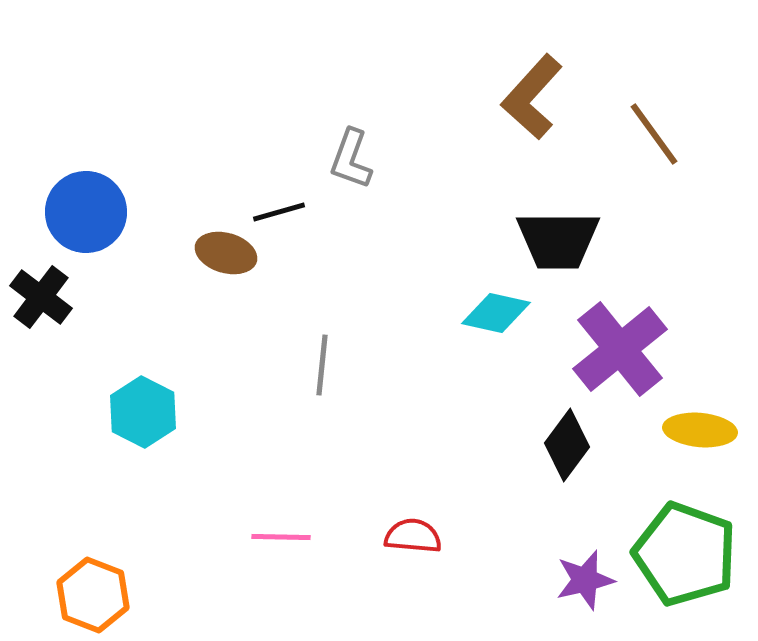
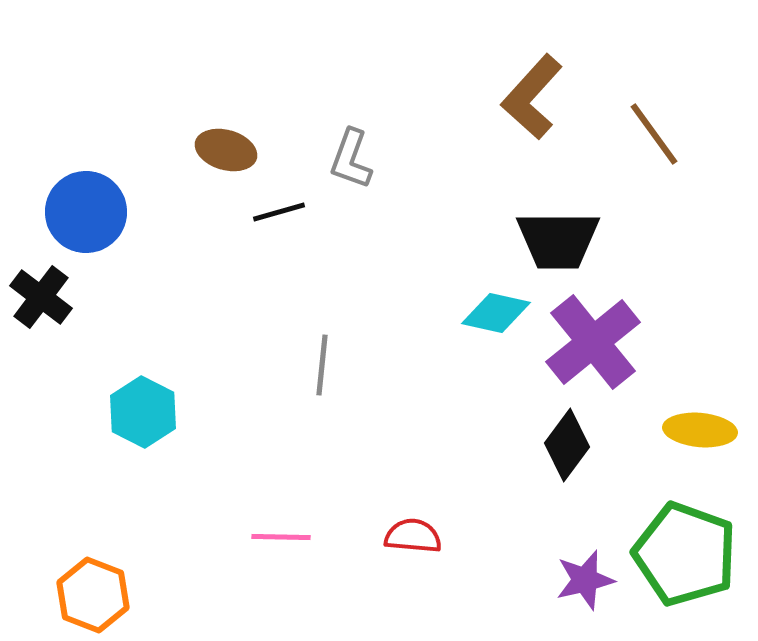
brown ellipse: moved 103 px up
purple cross: moved 27 px left, 7 px up
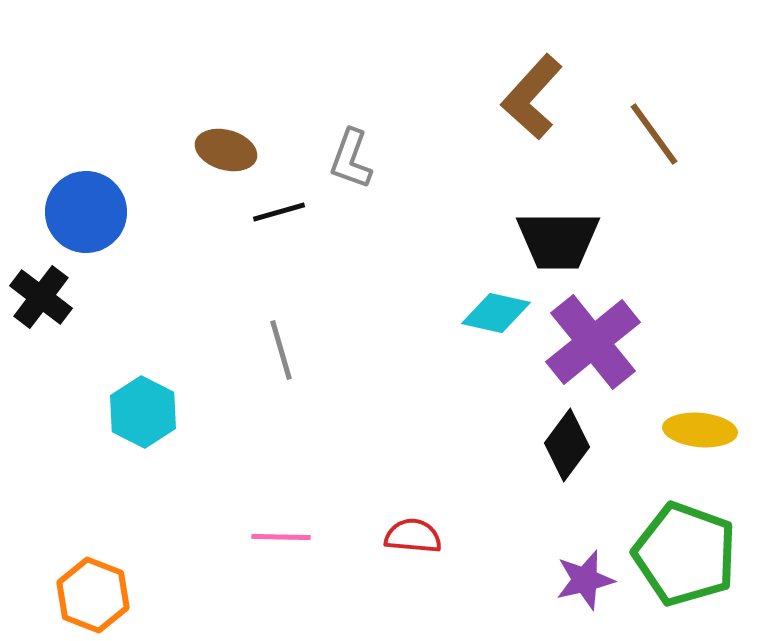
gray line: moved 41 px left, 15 px up; rotated 22 degrees counterclockwise
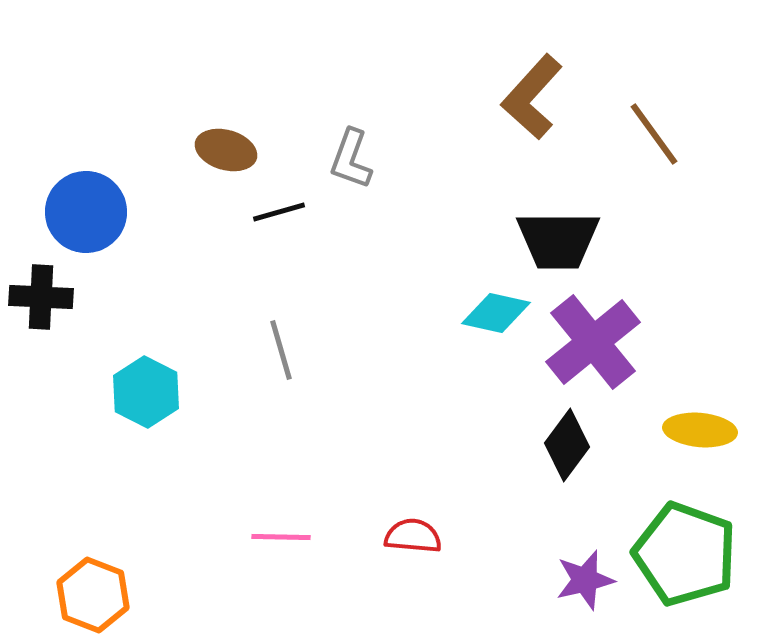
black cross: rotated 34 degrees counterclockwise
cyan hexagon: moved 3 px right, 20 px up
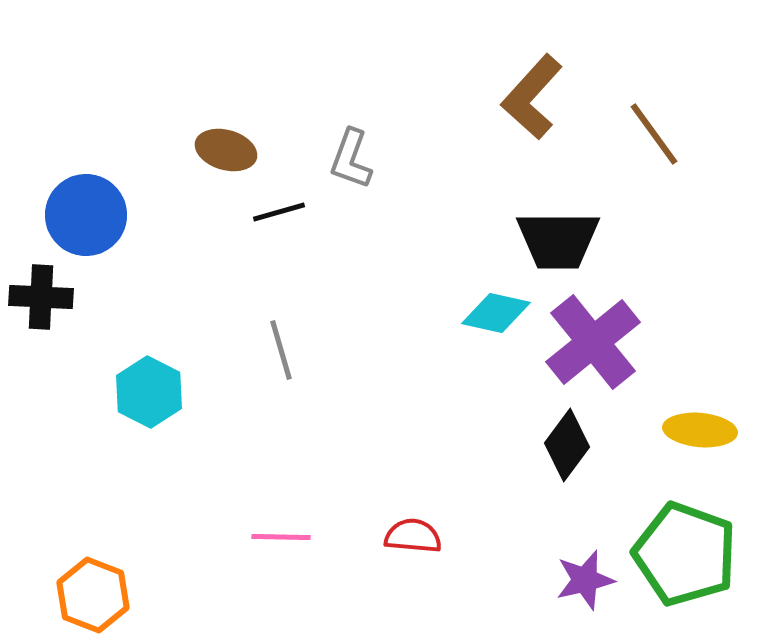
blue circle: moved 3 px down
cyan hexagon: moved 3 px right
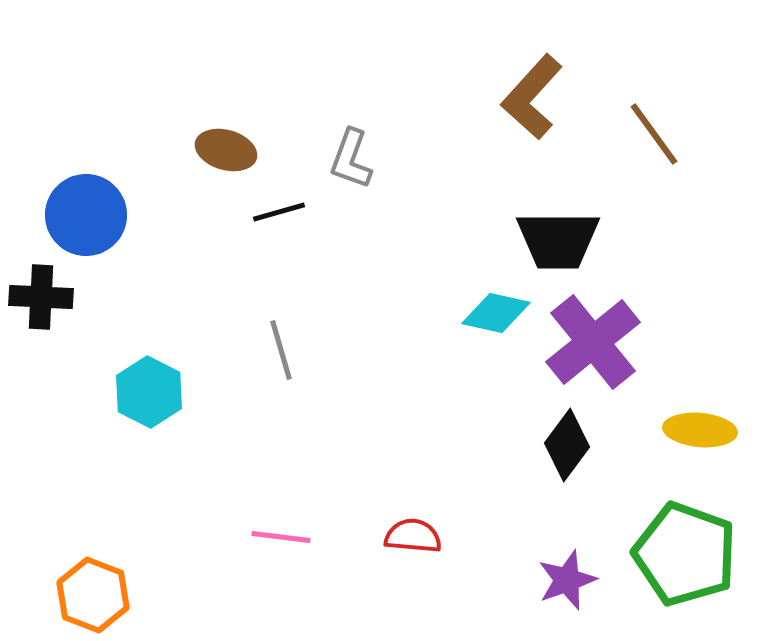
pink line: rotated 6 degrees clockwise
purple star: moved 18 px left; rotated 6 degrees counterclockwise
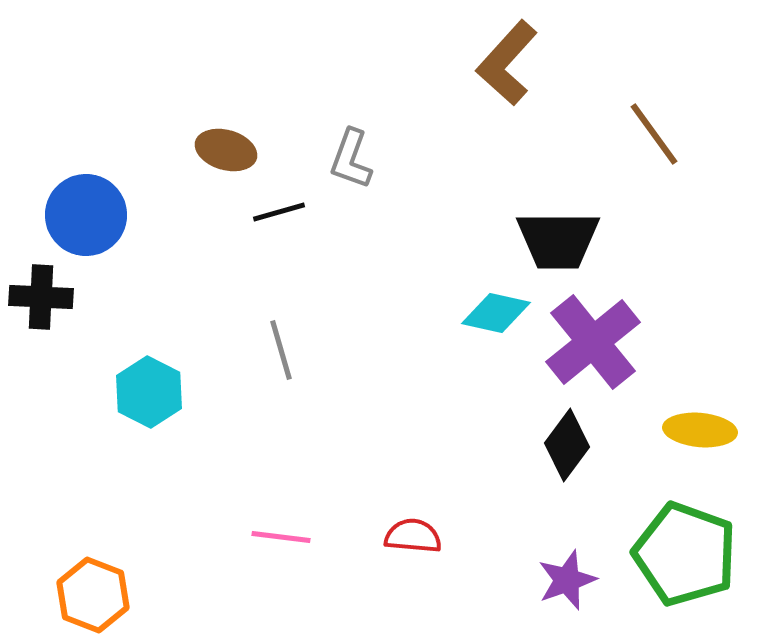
brown L-shape: moved 25 px left, 34 px up
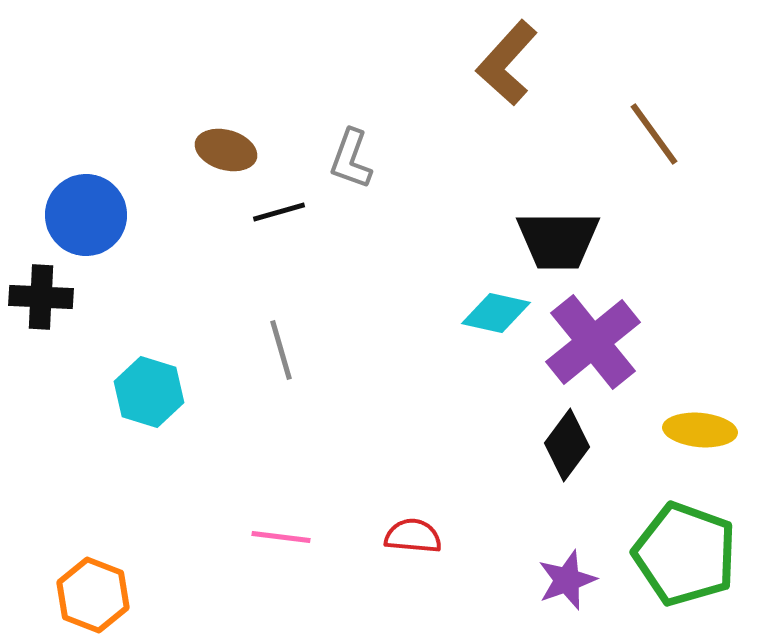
cyan hexagon: rotated 10 degrees counterclockwise
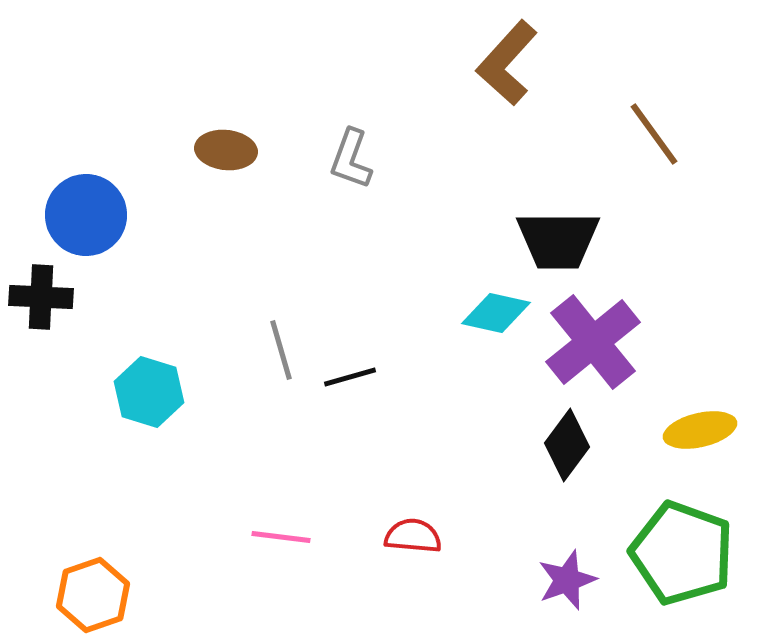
brown ellipse: rotated 10 degrees counterclockwise
black line: moved 71 px right, 165 px down
yellow ellipse: rotated 18 degrees counterclockwise
green pentagon: moved 3 px left, 1 px up
orange hexagon: rotated 20 degrees clockwise
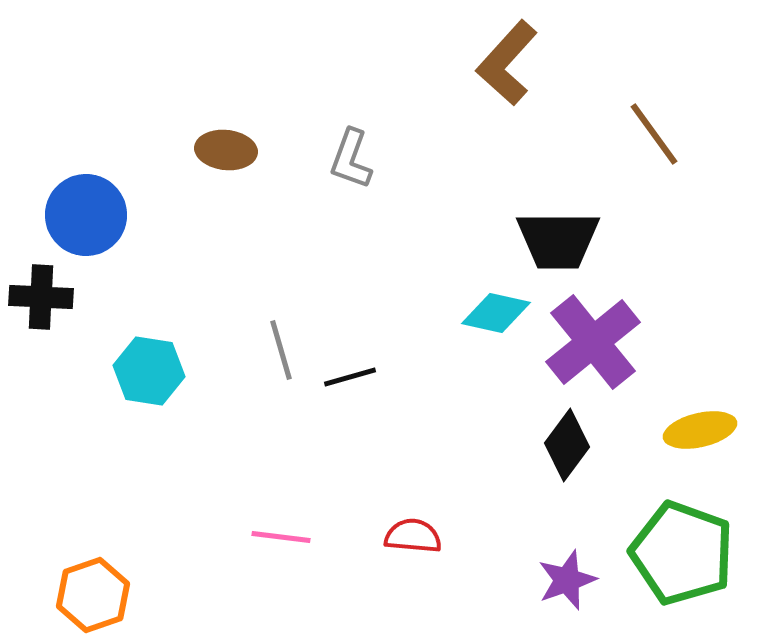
cyan hexagon: moved 21 px up; rotated 8 degrees counterclockwise
